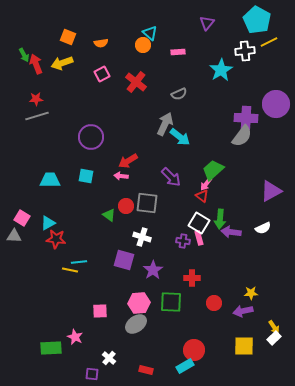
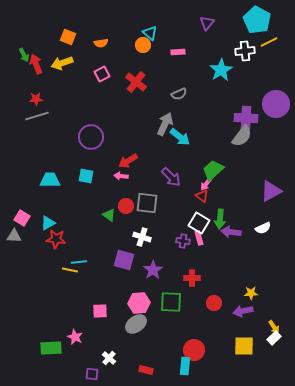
cyan rectangle at (185, 366): rotated 54 degrees counterclockwise
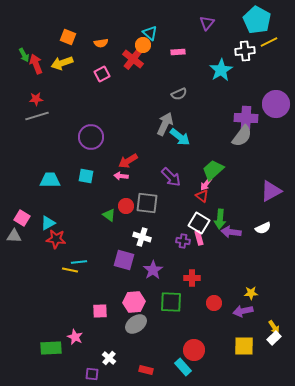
red cross at (136, 82): moved 3 px left, 23 px up
pink hexagon at (139, 303): moved 5 px left, 1 px up
cyan rectangle at (185, 366): moved 2 px left, 1 px down; rotated 48 degrees counterclockwise
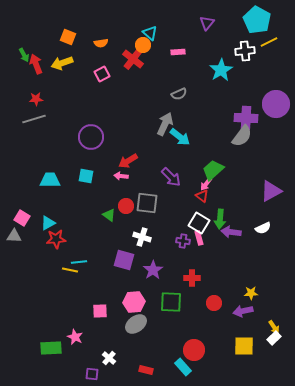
gray line at (37, 116): moved 3 px left, 3 px down
red star at (56, 239): rotated 12 degrees counterclockwise
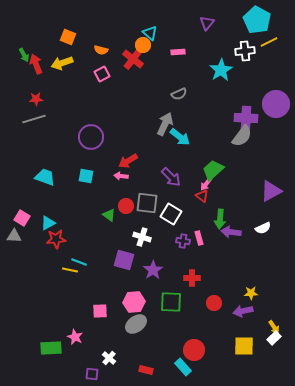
orange semicircle at (101, 43): moved 7 px down; rotated 24 degrees clockwise
cyan trapezoid at (50, 180): moved 5 px left, 3 px up; rotated 20 degrees clockwise
white square at (199, 223): moved 28 px left, 9 px up
cyan line at (79, 262): rotated 28 degrees clockwise
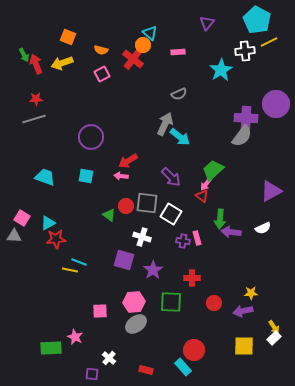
pink rectangle at (199, 238): moved 2 px left
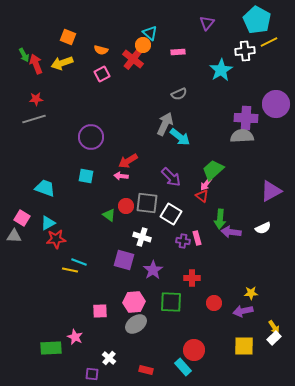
gray semicircle at (242, 136): rotated 130 degrees counterclockwise
cyan trapezoid at (45, 177): moved 11 px down
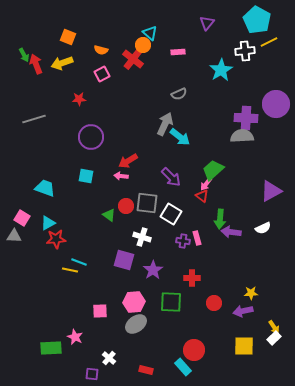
red star at (36, 99): moved 43 px right
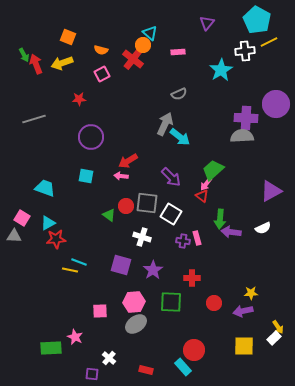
purple square at (124, 260): moved 3 px left, 5 px down
yellow arrow at (274, 327): moved 4 px right
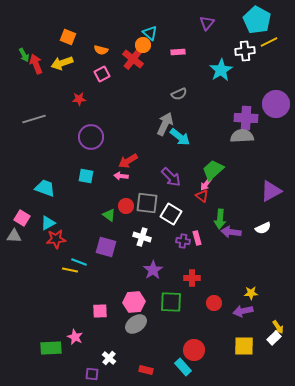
purple square at (121, 265): moved 15 px left, 18 px up
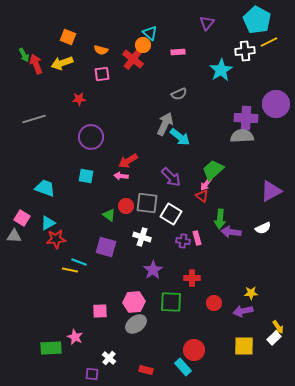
pink square at (102, 74): rotated 21 degrees clockwise
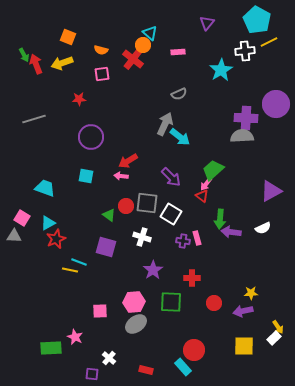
red star at (56, 239): rotated 18 degrees counterclockwise
